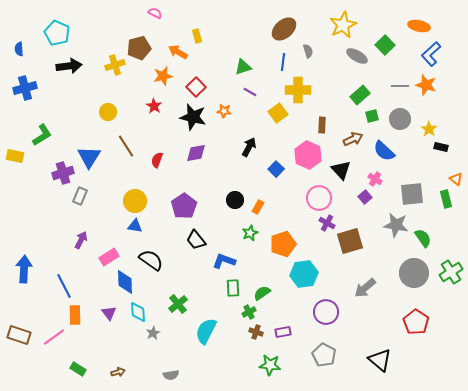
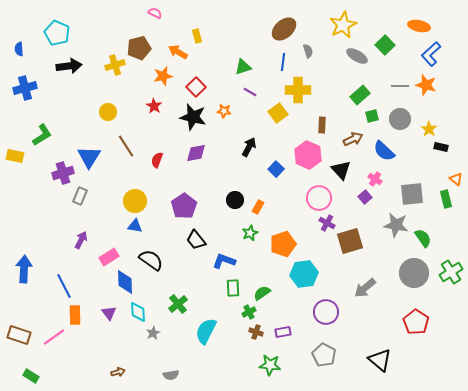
green rectangle at (78, 369): moved 47 px left, 7 px down
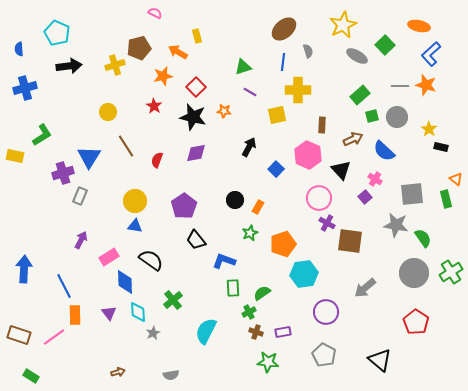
yellow square at (278, 113): moved 1 px left, 2 px down; rotated 24 degrees clockwise
gray circle at (400, 119): moved 3 px left, 2 px up
brown square at (350, 241): rotated 24 degrees clockwise
green cross at (178, 304): moved 5 px left, 4 px up
green star at (270, 365): moved 2 px left, 3 px up
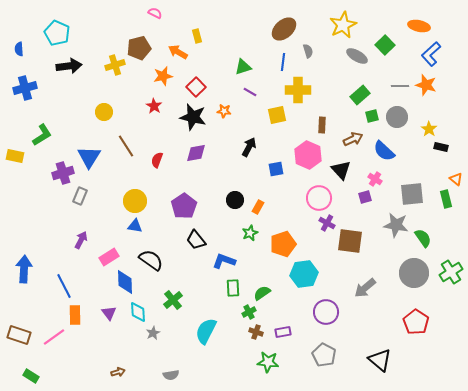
yellow circle at (108, 112): moved 4 px left
blue square at (276, 169): rotated 35 degrees clockwise
purple square at (365, 197): rotated 24 degrees clockwise
